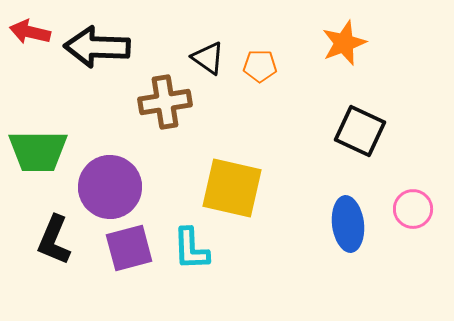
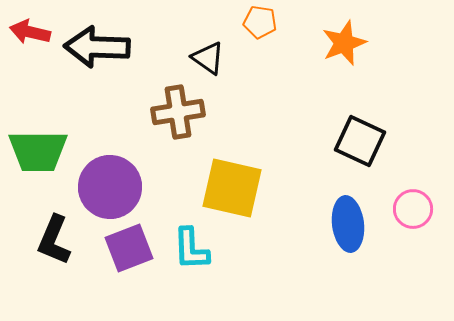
orange pentagon: moved 44 px up; rotated 8 degrees clockwise
brown cross: moved 13 px right, 10 px down
black square: moved 10 px down
purple square: rotated 6 degrees counterclockwise
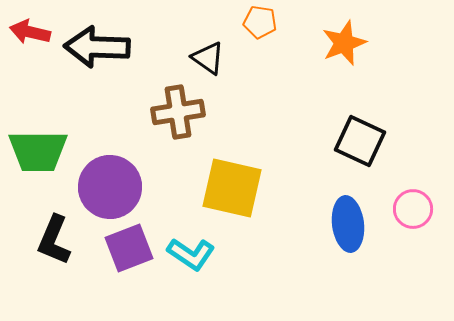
cyan L-shape: moved 5 px down; rotated 54 degrees counterclockwise
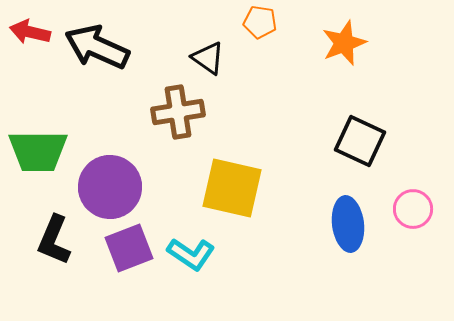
black arrow: rotated 22 degrees clockwise
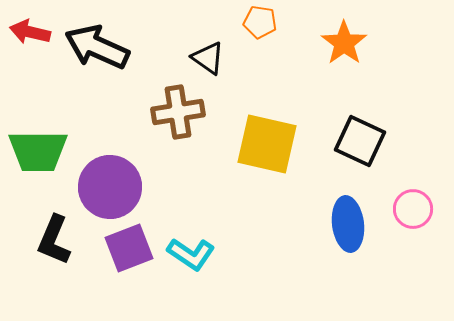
orange star: rotated 15 degrees counterclockwise
yellow square: moved 35 px right, 44 px up
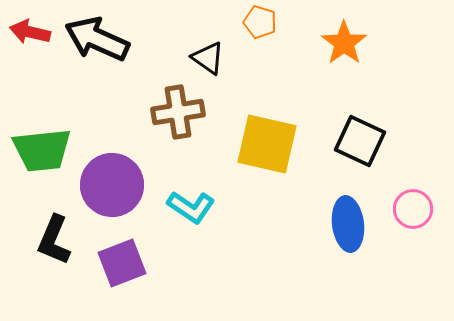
orange pentagon: rotated 8 degrees clockwise
black arrow: moved 8 px up
green trapezoid: moved 4 px right, 1 px up; rotated 6 degrees counterclockwise
purple circle: moved 2 px right, 2 px up
purple square: moved 7 px left, 15 px down
cyan L-shape: moved 47 px up
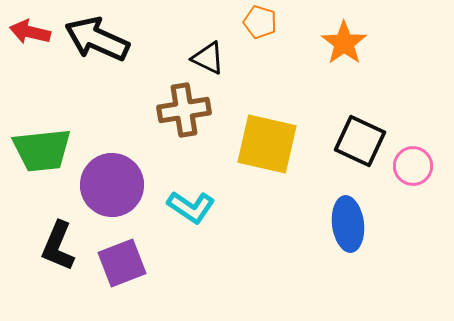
black triangle: rotated 9 degrees counterclockwise
brown cross: moved 6 px right, 2 px up
pink circle: moved 43 px up
black L-shape: moved 4 px right, 6 px down
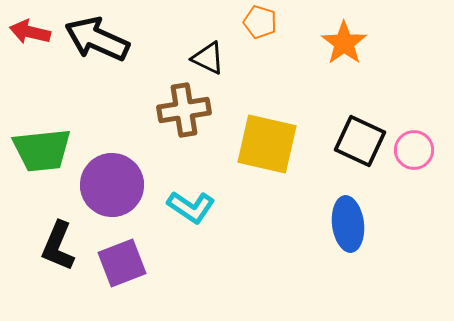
pink circle: moved 1 px right, 16 px up
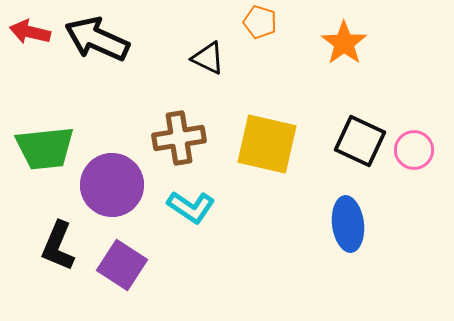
brown cross: moved 5 px left, 28 px down
green trapezoid: moved 3 px right, 2 px up
purple square: moved 2 px down; rotated 36 degrees counterclockwise
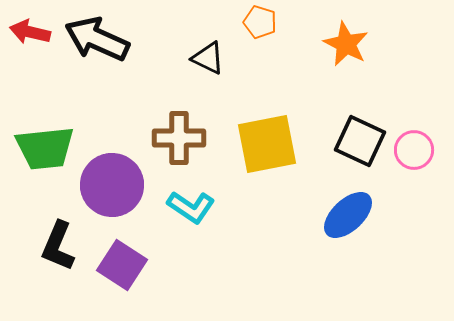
orange star: moved 2 px right, 1 px down; rotated 9 degrees counterclockwise
brown cross: rotated 9 degrees clockwise
yellow square: rotated 24 degrees counterclockwise
blue ellipse: moved 9 px up; rotated 54 degrees clockwise
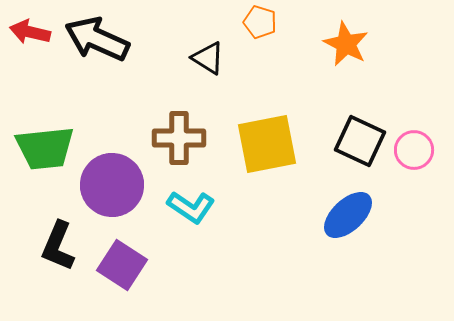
black triangle: rotated 6 degrees clockwise
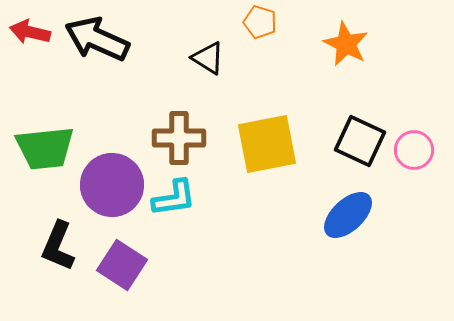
cyan L-shape: moved 17 px left, 9 px up; rotated 42 degrees counterclockwise
